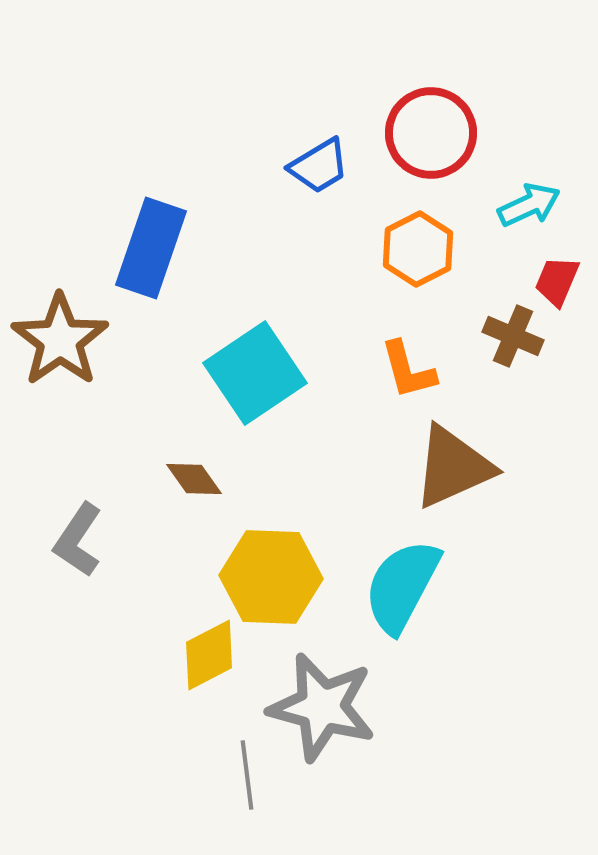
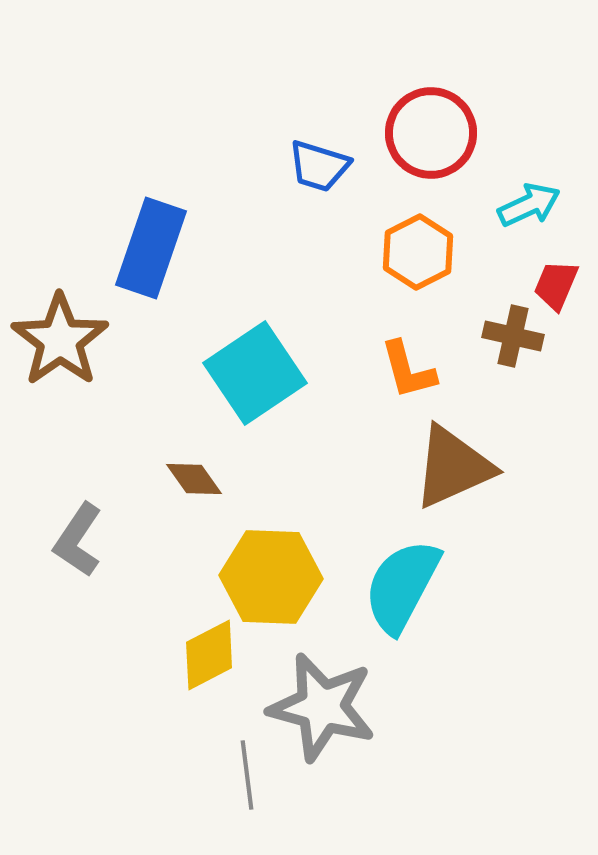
blue trapezoid: rotated 48 degrees clockwise
orange hexagon: moved 3 px down
red trapezoid: moved 1 px left, 4 px down
brown cross: rotated 10 degrees counterclockwise
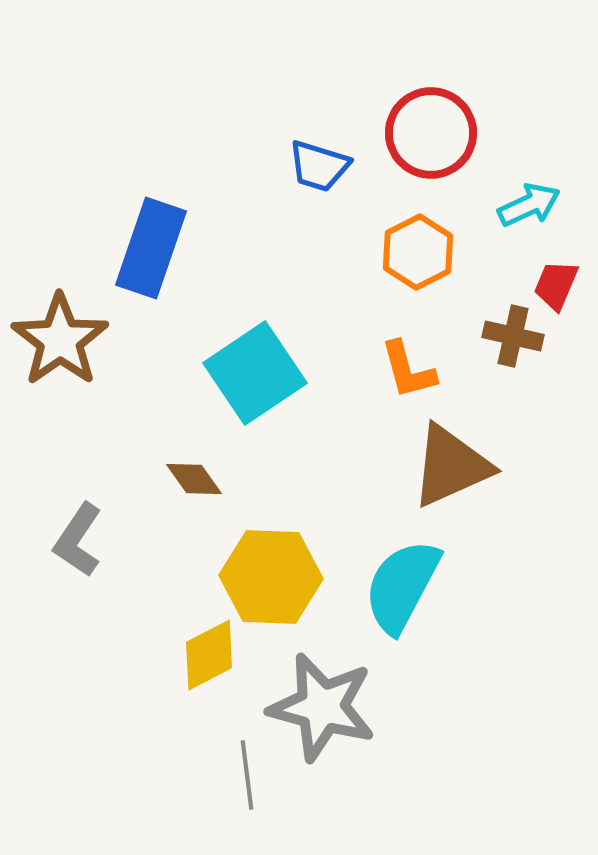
brown triangle: moved 2 px left, 1 px up
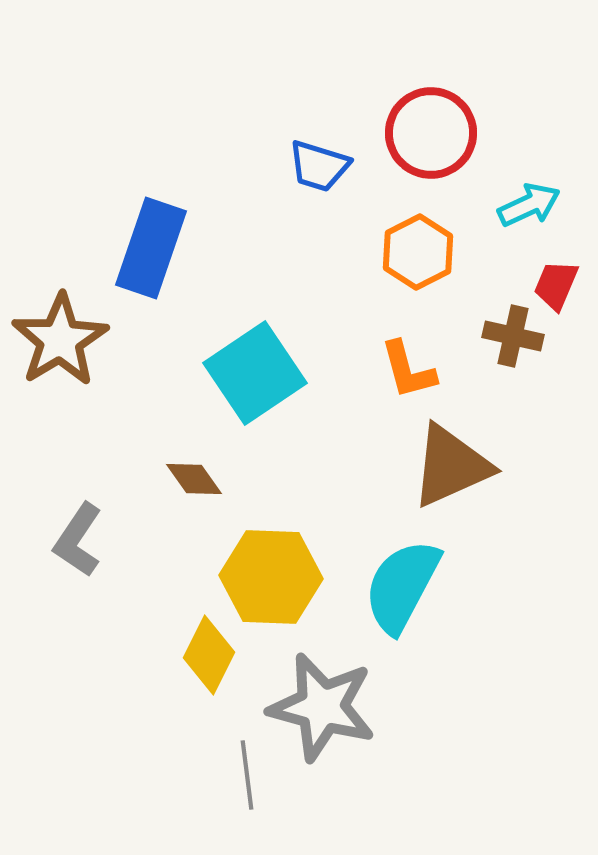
brown star: rotated 4 degrees clockwise
yellow diamond: rotated 36 degrees counterclockwise
